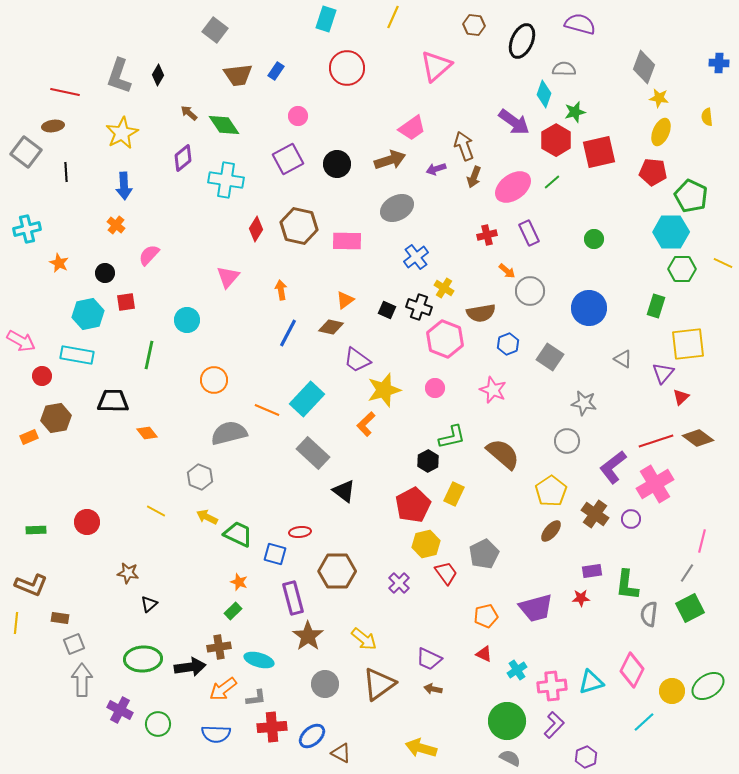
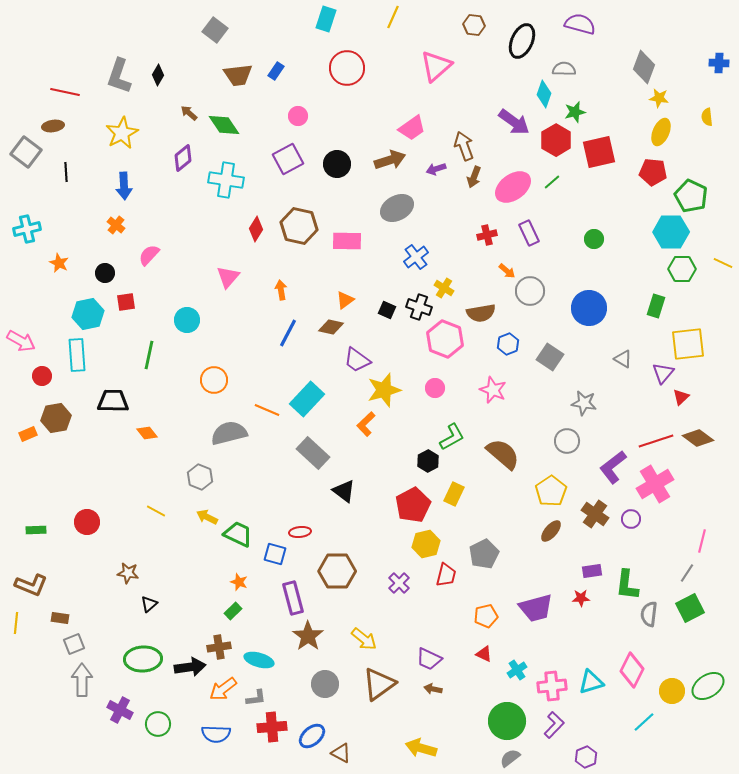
cyan rectangle at (77, 355): rotated 76 degrees clockwise
orange rectangle at (29, 437): moved 1 px left, 3 px up
green L-shape at (452, 437): rotated 16 degrees counterclockwise
red trapezoid at (446, 573): moved 2 px down; rotated 50 degrees clockwise
gray semicircle at (510, 758): rotated 65 degrees counterclockwise
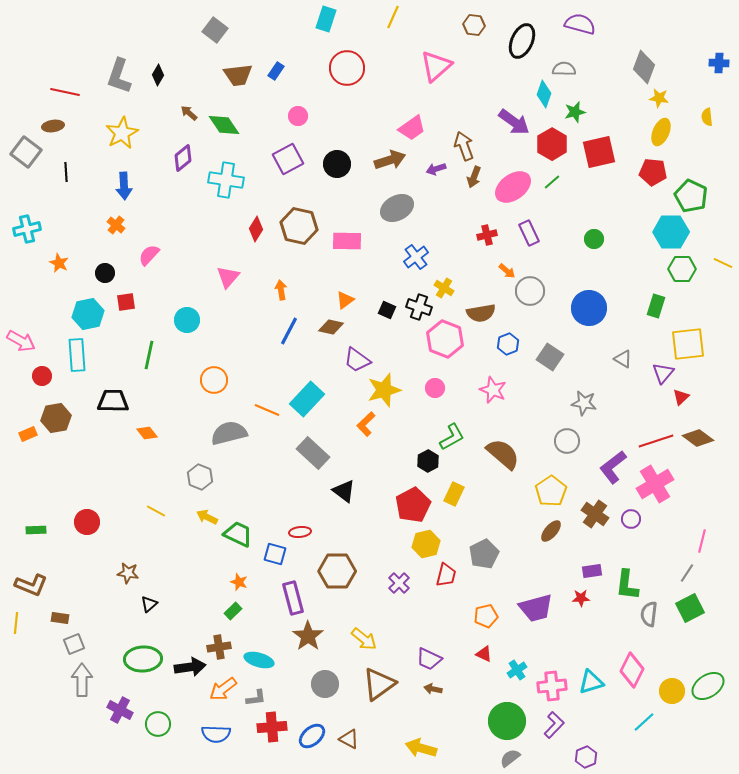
red hexagon at (556, 140): moved 4 px left, 4 px down
blue line at (288, 333): moved 1 px right, 2 px up
brown triangle at (341, 753): moved 8 px right, 14 px up
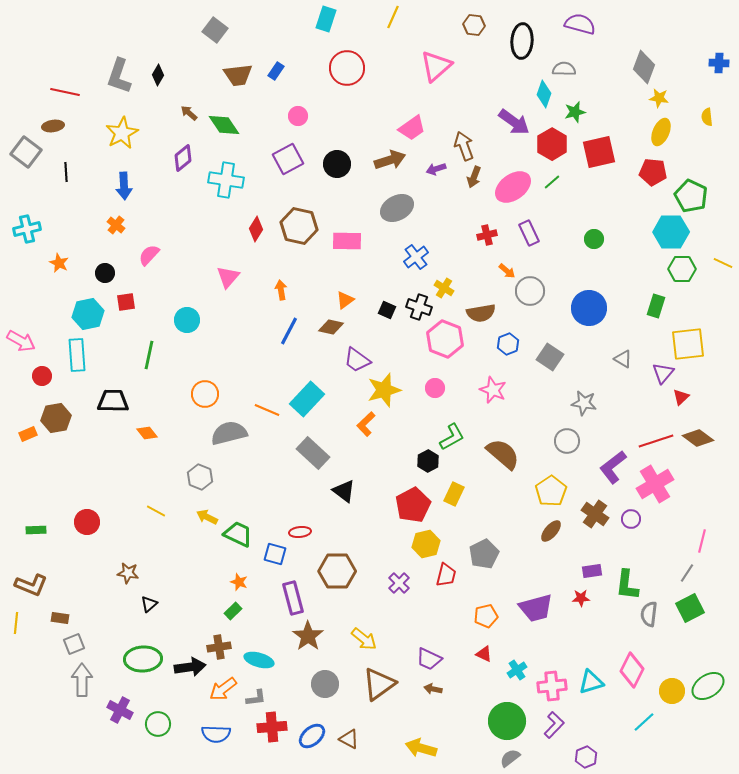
black ellipse at (522, 41): rotated 20 degrees counterclockwise
orange circle at (214, 380): moved 9 px left, 14 px down
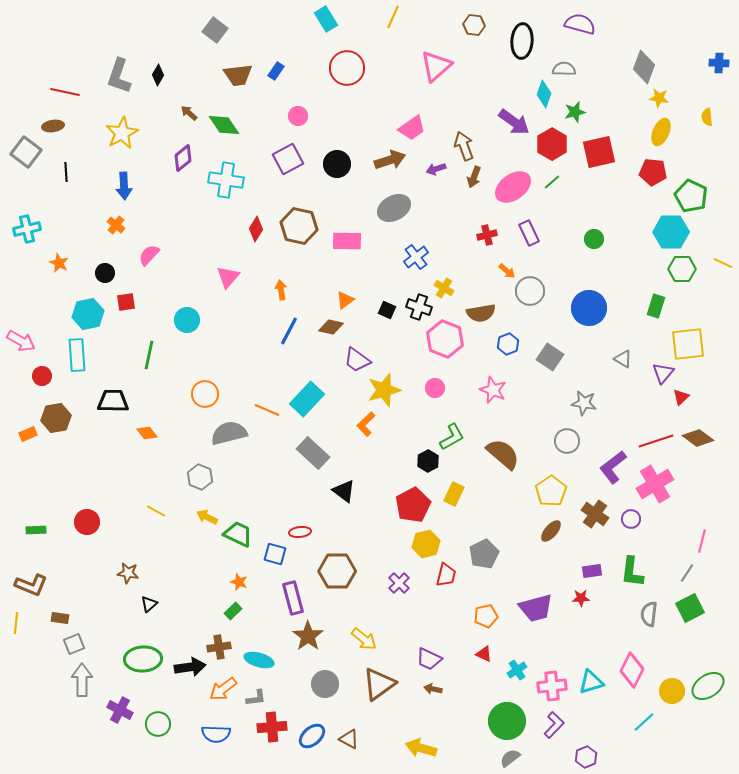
cyan rectangle at (326, 19): rotated 50 degrees counterclockwise
gray ellipse at (397, 208): moved 3 px left
green L-shape at (627, 585): moved 5 px right, 13 px up
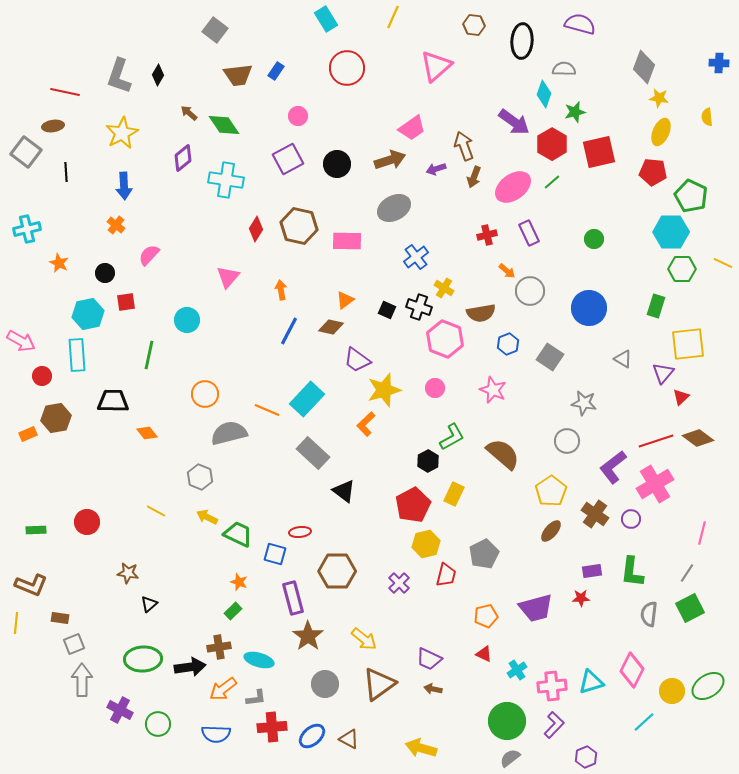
pink line at (702, 541): moved 8 px up
